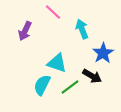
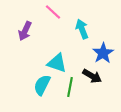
green line: rotated 42 degrees counterclockwise
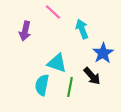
purple arrow: rotated 12 degrees counterclockwise
black arrow: rotated 18 degrees clockwise
cyan semicircle: rotated 15 degrees counterclockwise
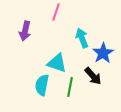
pink line: moved 3 px right; rotated 66 degrees clockwise
cyan arrow: moved 9 px down
black arrow: moved 1 px right
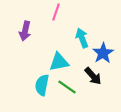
cyan triangle: moved 2 px right, 1 px up; rotated 30 degrees counterclockwise
green line: moved 3 px left; rotated 66 degrees counterclockwise
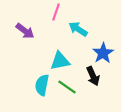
purple arrow: rotated 66 degrees counterclockwise
cyan arrow: moved 4 px left, 9 px up; rotated 36 degrees counterclockwise
cyan triangle: moved 1 px right, 1 px up
black arrow: rotated 18 degrees clockwise
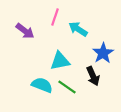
pink line: moved 1 px left, 5 px down
cyan semicircle: rotated 100 degrees clockwise
